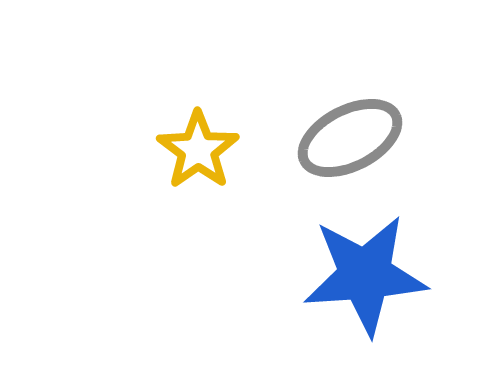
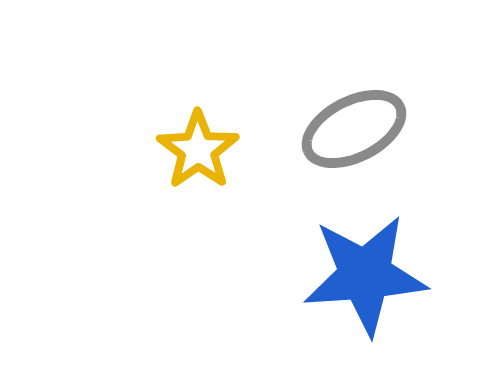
gray ellipse: moved 4 px right, 9 px up
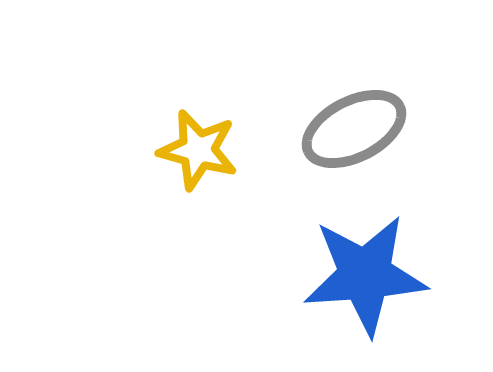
yellow star: rotated 22 degrees counterclockwise
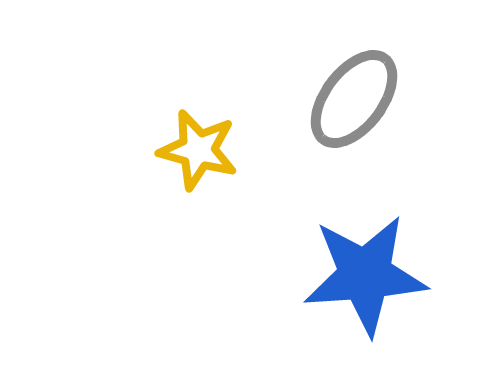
gray ellipse: moved 30 px up; rotated 26 degrees counterclockwise
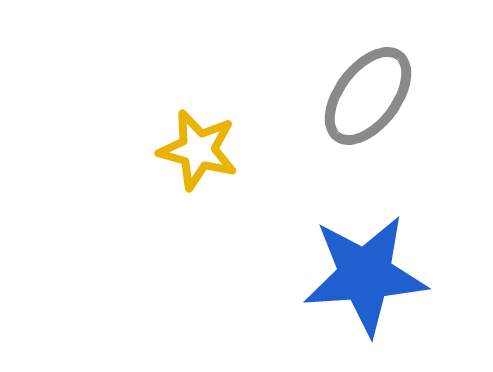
gray ellipse: moved 14 px right, 3 px up
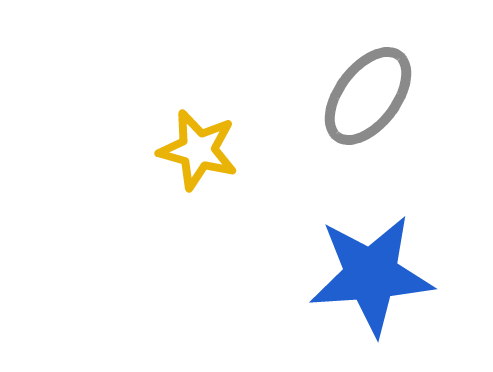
blue star: moved 6 px right
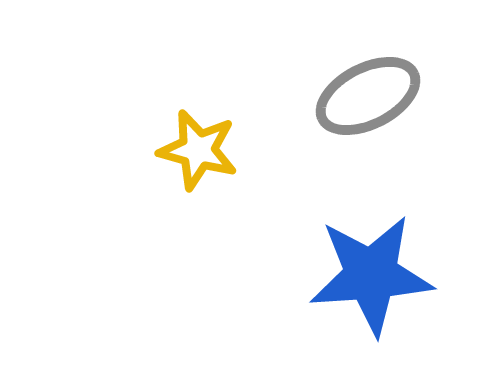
gray ellipse: rotated 26 degrees clockwise
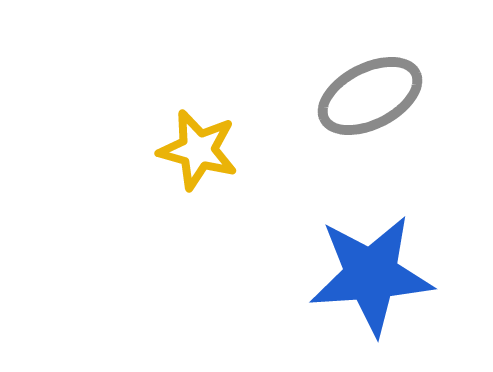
gray ellipse: moved 2 px right
